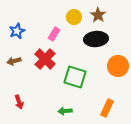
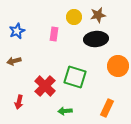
brown star: rotated 28 degrees clockwise
pink rectangle: rotated 24 degrees counterclockwise
red cross: moved 27 px down
red arrow: rotated 32 degrees clockwise
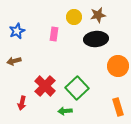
green square: moved 2 px right, 11 px down; rotated 30 degrees clockwise
red arrow: moved 3 px right, 1 px down
orange rectangle: moved 11 px right, 1 px up; rotated 42 degrees counterclockwise
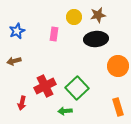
red cross: rotated 20 degrees clockwise
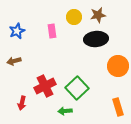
pink rectangle: moved 2 px left, 3 px up; rotated 16 degrees counterclockwise
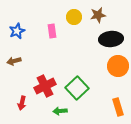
black ellipse: moved 15 px right
green arrow: moved 5 px left
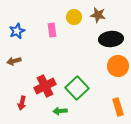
brown star: rotated 21 degrees clockwise
pink rectangle: moved 1 px up
